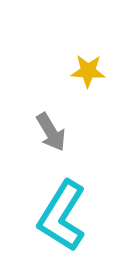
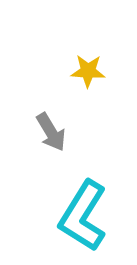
cyan L-shape: moved 21 px right
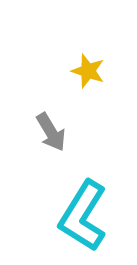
yellow star: rotated 16 degrees clockwise
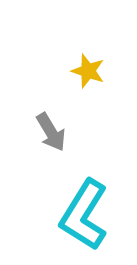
cyan L-shape: moved 1 px right, 1 px up
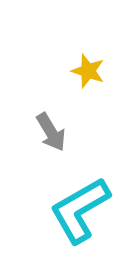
cyan L-shape: moved 4 px left, 5 px up; rotated 28 degrees clockwise
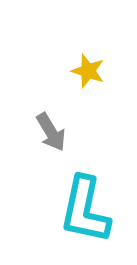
cyan L-shape: moved 5 px right; rotated 48 degrees counterclockwise
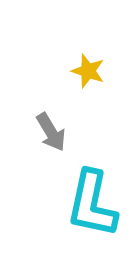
cyan L-shape: moved 7 px right, 6 px up
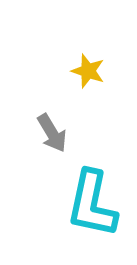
gray arrow: moved 1 px right, 1 px down
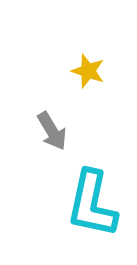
gray arrow: moved 2 px up
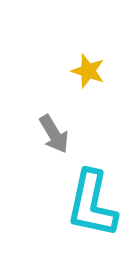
gray arrow: moved 2 px right, 3 px down
